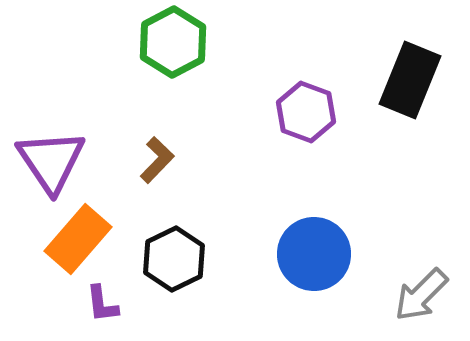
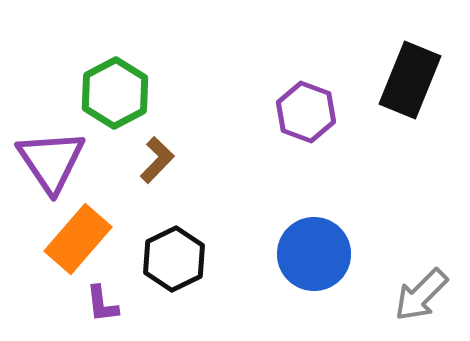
green hexagon: moved 58 px left, 51 px down
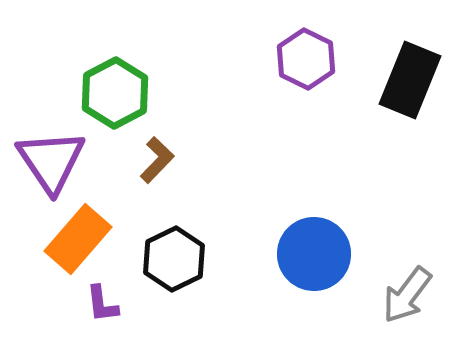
purple hexagon: moved 53 px up; rotated 6 degrees clockwise
gray arrow: moved 14 px left; rotated 8 degrees counterclockwise
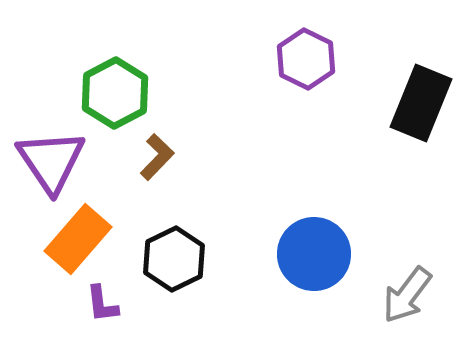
black rectangle: moved 11 px right, 23 px down
brown L-shape: moved 3 px up
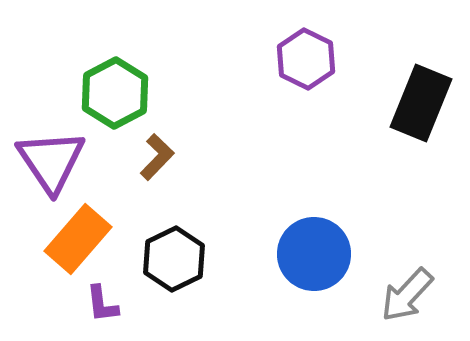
gray arrow: rotated 6 degrees clockwise
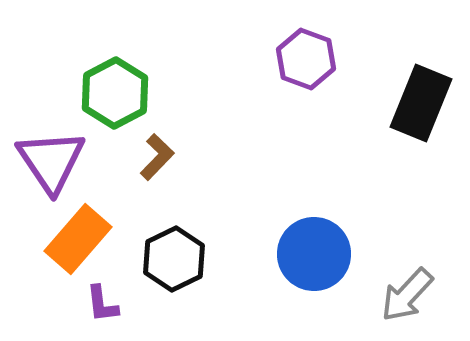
purple hexagon: rotated 6 degrees counterclockwise
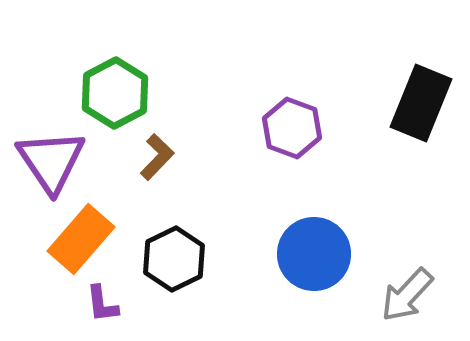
purple hexagon: moved 14 px left, 69 px down
orange rectangle: moved 3 px right
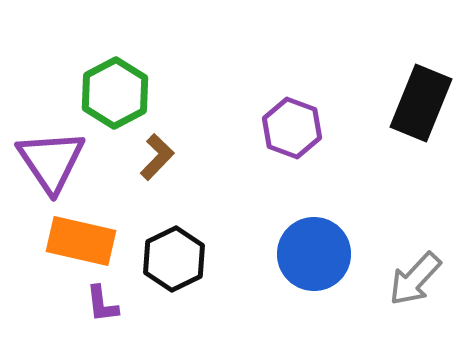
orange rectangle: moved 2 px down; rotated 62 degrees clockwise
gray arrow: moved 8 px right, 16 px up
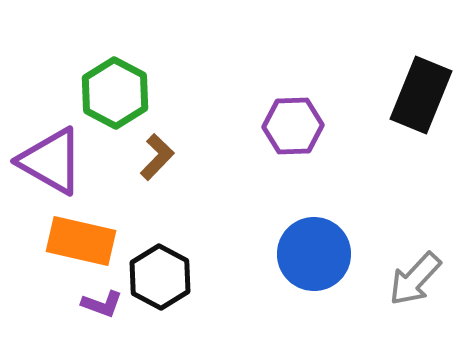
green hexagon: rotated 4 degrees counterclockwise
black rectangle: moved 8 px up
purple hexagon: moved 1 px right, 2 px up; rotated 22 degrees counterclockwise
purple triangle: rotated 26 degrees counterclockwise
black hexagon: moved 14 px left, 18 px down; rotated 6 degrees counterclockwise
purple L-shape: rotated 63 degrees counterclockwise
